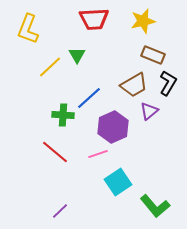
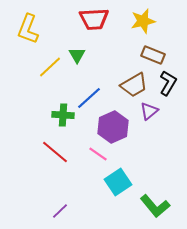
pink line: rotated 54 degrees clockwise
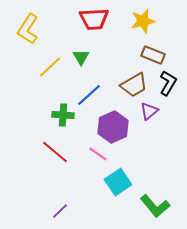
yellow L-shape: rotated 12 degrees clockwise
green triangle: moved 4 px right, 2 px down
blue line: moved 3 px up
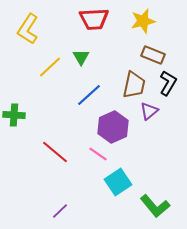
brown trapezoid: rotated 48 degrees counterclockwise
green cross: moved 49 px left
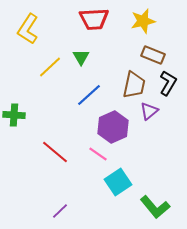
green L-shape: moved 1 px down
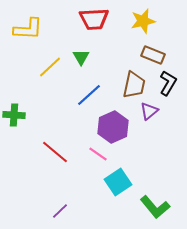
yellow L-shape: rotated 120 degrees counterclockwise
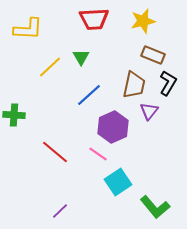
purple triangle: rotated 12 degrees counterclockwise
